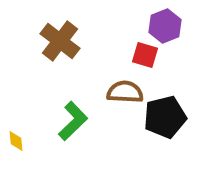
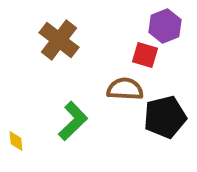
brown cross: moved 1 px left, 1 px up
brown semicircle: moved 3 px up
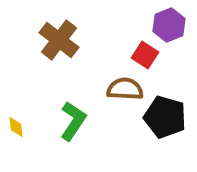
purple hexagon: moved 4 px right, 1 px up
red square: rotated 16 degrees clockwise
black pentagon: rotated 30 degrees clockwise
green L-shape: rotated 12 degrees counterclockwise
yellow diamond: moved 14 px up
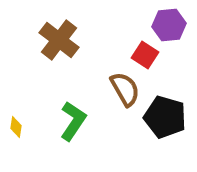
purple hexagon: rotated 16 degrees clockwise
brown semicircle: rotated 57 degrees clockwise
yellow diamond: rotated 15 degrees clockwise
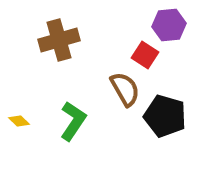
brown cross: rotated 36 degrees clockwise
black pentagon: moved 1 px up
yellow diamond: moved 3 px right, 6 px up; rotated 55 degrees counterclockwise
